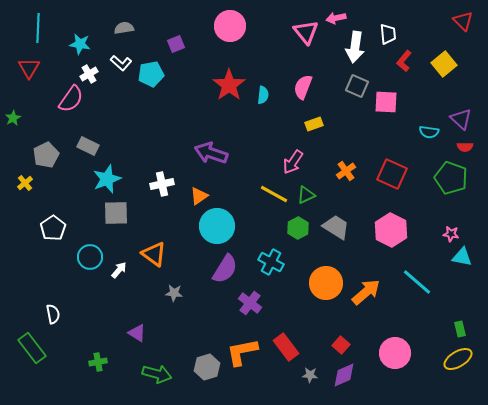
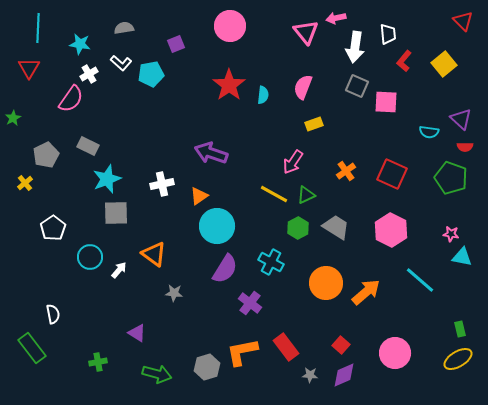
cyan line at (417, 282): moved 3 px right, 2 px up
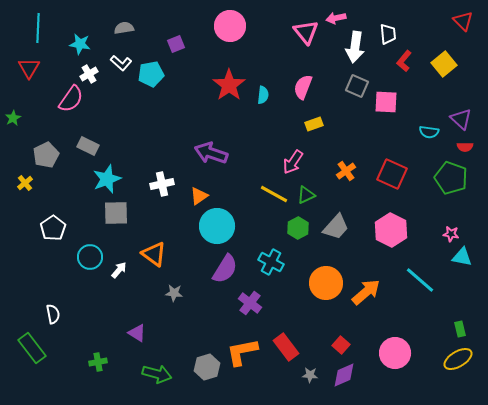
gray trapezoid at (336, 227): rotated 100 degrees clockwise
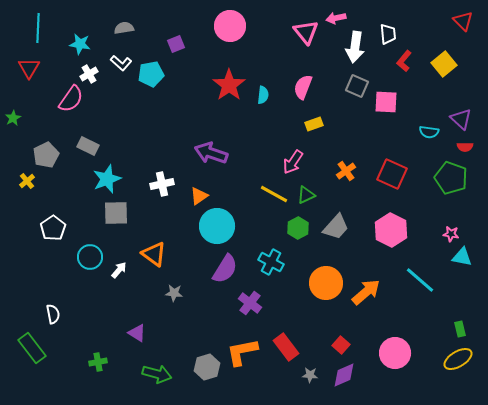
yellow cross at (25, 183): moved 2 px right, 2 px up
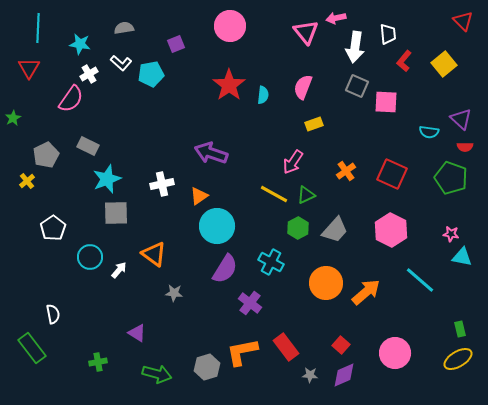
gray trapezoid at (336, 227): moved 1 px left, 3 px down
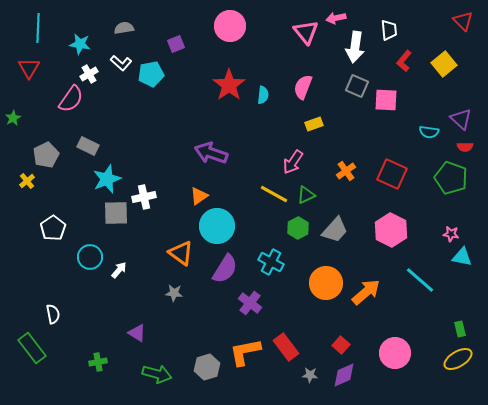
white trapezoid at (388, 34): moved 1 px right, 4 px up
pink square at (386, 102): moved 2 px up
white cross at (162, 184): moved 18 px left, 13 px down
orange triangle at (154, 254): moved 27 px right, 1 px up
orange L-shape at (242, 352): moved 3 px right
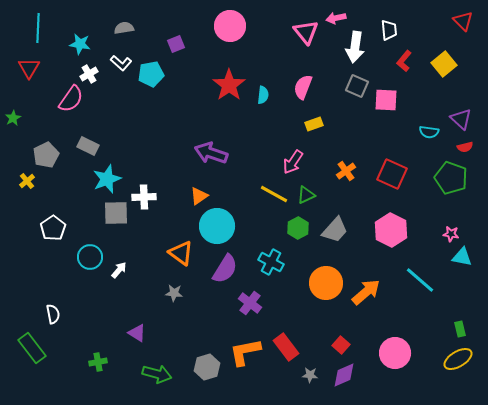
red semicircle at (465, 147): rotated 14 degrees counterclockwise
white cross at (144, 197): rotated 10 degrees clockwise
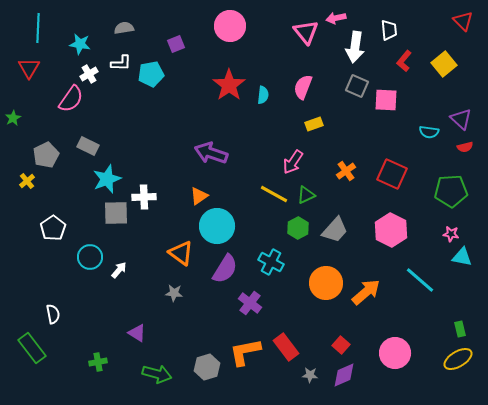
white L-shape at (121, 63): rotated 40 degrees counterclockwise
green pentagon at (451, 178): moved 13 px down; rotated 24 degrees counterclockwise
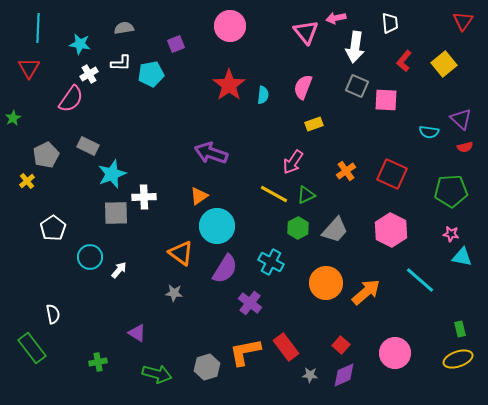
red triangle at (463, 21): rotated 20 degrees clockwise
white trapezoid at (389, 30): moved 1 px right, 7 px up
cyan star at (107, 179): moved 5 px right, 5 px up
yellow ellipse at (458, 359): rotated 12 degrees clockwise
